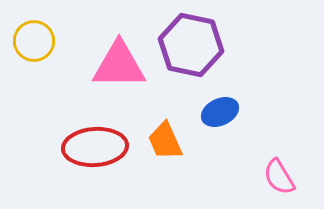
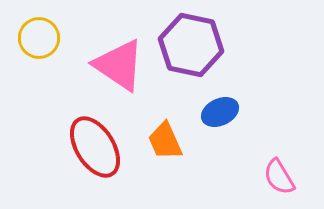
yellow circle: moved 5 px right, 3 px up
pink triangle: rotated 34 degrees clockwise
red ellipse: rotated 62 degrees clockwise
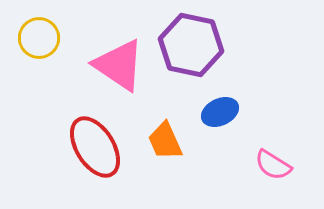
pink semicircle: moved 6 px left, 12 px up; rotated 27 degrees counterclockwise
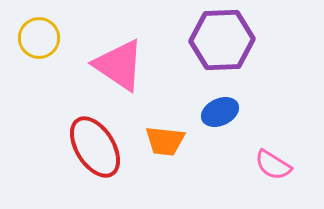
purple hexagon: moved 31 px right, 5 px up; rotated 14 degrees counterclockwise
orange trapezoid: rotated 60 degrees counterclockwise
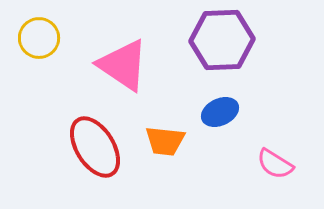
pink triangle: moved 4 px right
pink semicircle: moved 2 px right, 1 px up
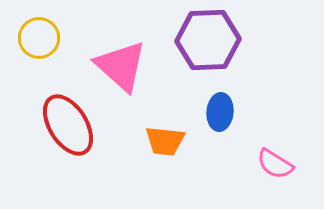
purple hexagon: moved 14 px left
pink triangle: moved 2 px left, 1 px down; rotated 8 degrees clockwise
blue ellipse: rotated 60 degrees counterclockwise
red ellipse: moved 27 px left, 22 px up
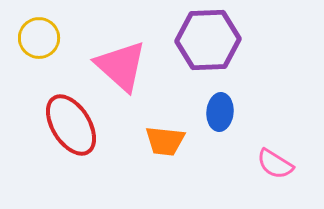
red ellipse: moved 3 px right
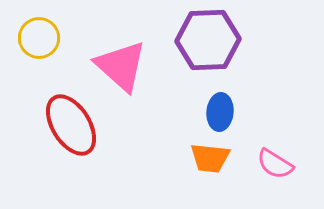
orange trapezoid: moved 45 px right, 17 px down
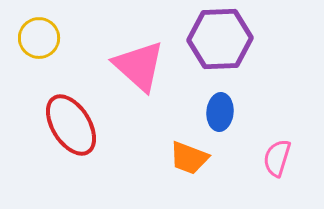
purple hexagon: moved 12 px right, 1 px up
pink triangle: moved 18 px right
orange trapezoid: moved 21 px left; rotated 15 degrees clockwise
pink semicircle: moved 2 px right, 6 px up; rotated 75 degrees clockwise
